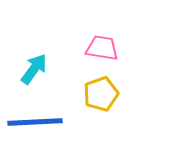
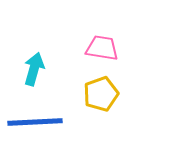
cyan arrow: rotated 20 degrees counterclockwise
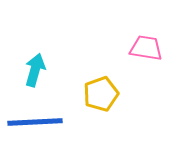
pink trapezoid: moved 44 px right
cyan arrow: moved 1 px right, 1 px down
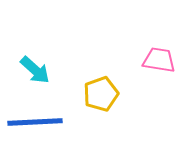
pink trapezoid: moved 13 px right, 12 px down
cyan arrow: rotated 116 degrees clockwise
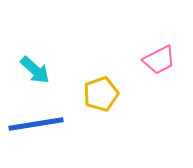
pink trapezoid: rotated 144 degrees clockwise
blue line: moved 1 px right, 2 px down; rotated 6 degrees counterclockwise
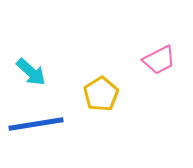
cyan arrow: moved 4 px left, 2 px down
yellow pentagon: rotated 12 degrees counterclockwise
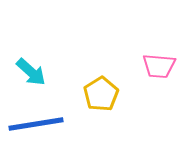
pink trapezoid: moved 6 px down; rotated 32 degrees clockwise
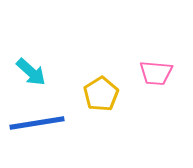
pink trapezoid: moved 3 px left, 7 px down
blue line: moved 1 px right, 1 px up
